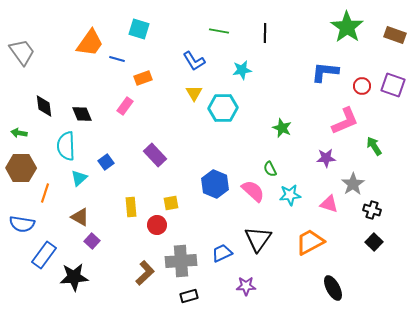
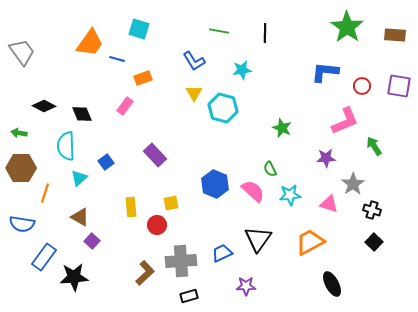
brown rectangle at (395, 35): rotated 15 degrees counterclockwise
purple square at (393, 85): moved 6 px right, 1 px down; rotated 10 degrees counterclockwise
black diamond at (44, 106): rotated 55 degrees counterclockwise
cyan hexagon at (223, 108): rotated 16 degrees clockwise
blue rectangle at (44, 255): moved 2 px down
black ellipse at (333, 288): moved 1 px left, 4 px up
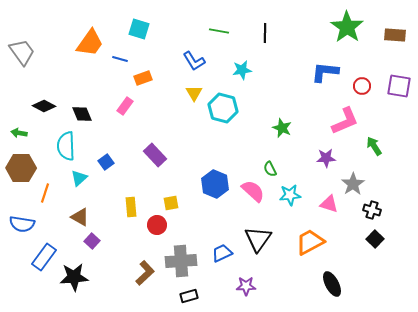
blue line at (117, 59): moved 3 px right
black square at (374, 242): moved 1 px right, 3 px up
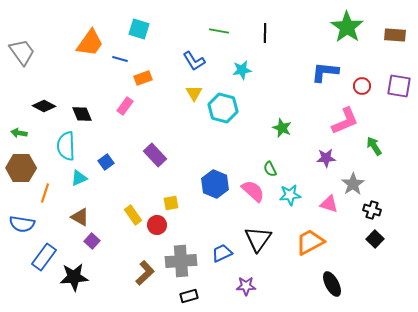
cyan triangle at (79, 178): rotated 18 degrees clockwise
yellow rectangle at (131, 207): moved 2 px right, 8 px down; rotated 30 degrees counterclockwise
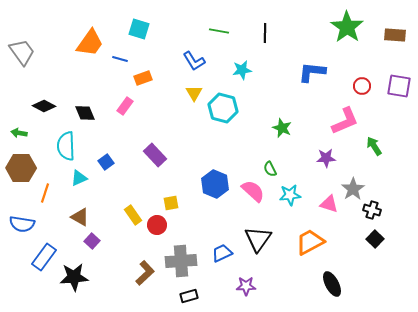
blue L-shape at (325, 72): moved 13 px left
black diamond at (82, 114): moved 3 px right, 1 px up
gray star at (353, 184): moved 5 px down
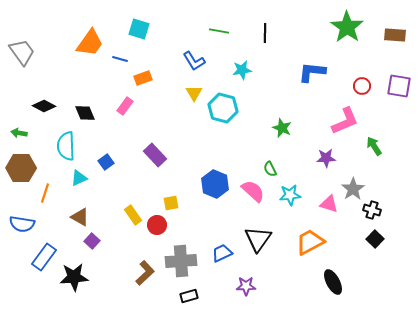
black ellipse at (332, 284): moved 1 px right, 2 px up
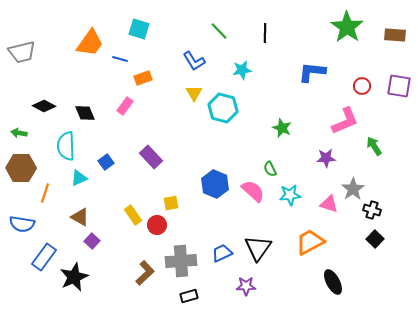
green line at (219, 31): rotated 36 degrees clockwise
gray trapezoid at (22, 52): rotated 112 degrees clockwise
purple rectangle at (155, 155): moved 4 px left, 2 px down
black triangle at (258, 239): moved 9 px down
black star at (74, 277): rotated 20 degrees counterclockwise
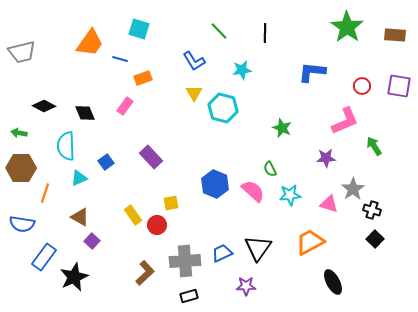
gray cross at (181, 261): moved 4 px right
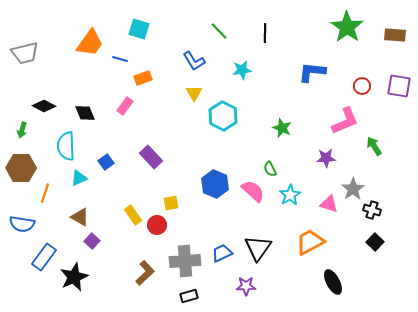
gray trapezoid at (22, 52): moved 3 px right, 1 px down
cyan hexagon at (223, 108): moved 8 px down; rotated 12 degrees clockwise
green arrow at (19, 133): moved 3 px right, 3 px up; rotated 84 degrees counterclockwise
cyan star at (290, 195): rotated 25 degrees counterclockwise
black square at (375, 239): moved 3 px down
